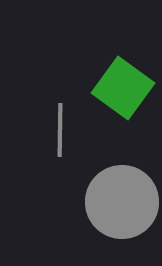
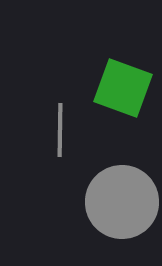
green square: rotated 16 degrees counterclockwise
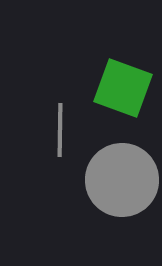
gray circle: moved 22 px up
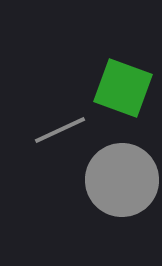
gray line: rotated 64 degrees clockwise
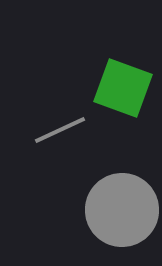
gray circle: moved 30 px down
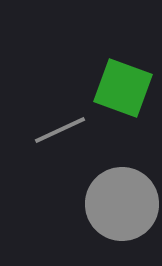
gray circle: moved 6 px up
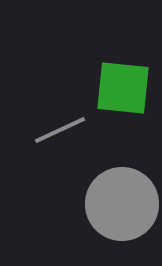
green square: rotated 14 degrees counterclockwise
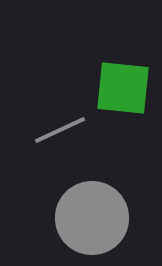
gray circle: moved 30 px left, 14 px down
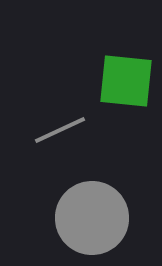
green square: moved 3 px right, 7 px up
